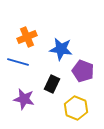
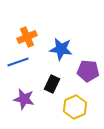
blue line: rotated 35 degrees counterclockwise
purple pentagon: moved 5 px right; rotated 15 degrees counterclockwise
yellow hexagon: moved 1 px left, 1 px up; rotated 15 degrees clockwise
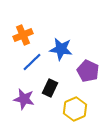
orange cross: moved 4 px left, 2 px up
blue line: moved 14 px right; rotated 25 degrees counterclockwise
purple pentagon: rotated 20 degrees clockwise
black rectangle: moved 2 px left, 4 px down
yellow hexagon: moved 2 px down
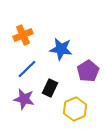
blue line: moved 5 px left, 7 px down
purple pentagon: rotated 15 degrees clockwise
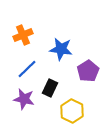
yellow hexagon: moved 3 px left, 2 px down; rotated 10 degrees counterclockwise
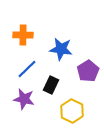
orange cross: rotated 24 degrees clockwise
black rectangle: moved 1 px right, 3 px up
